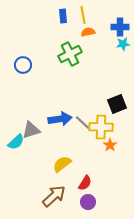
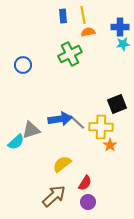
gray line: moved 6 px left, 1 px up
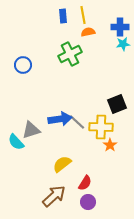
cyan semicircle: rotated 90 degrees clockwise
